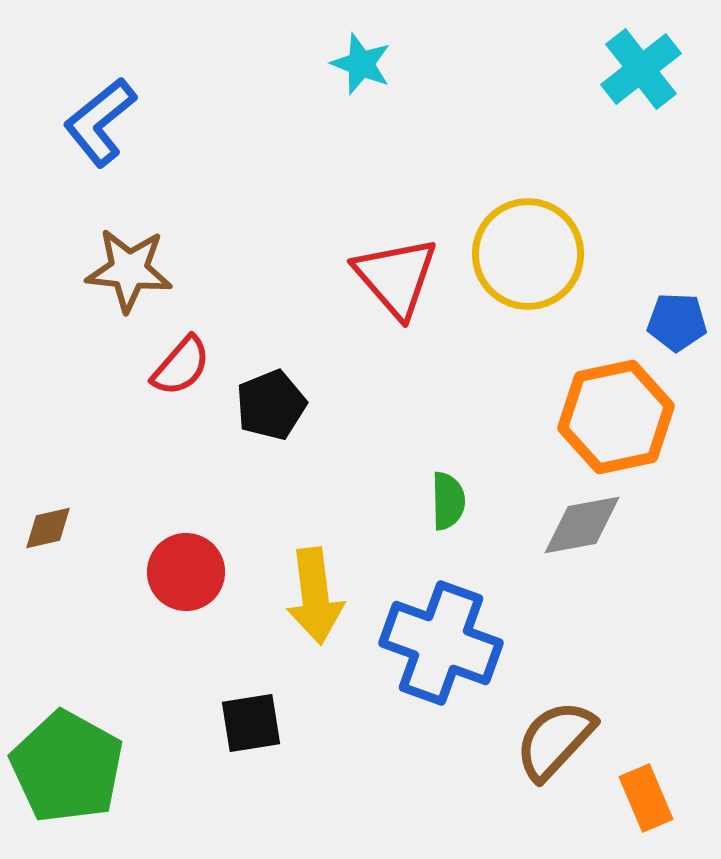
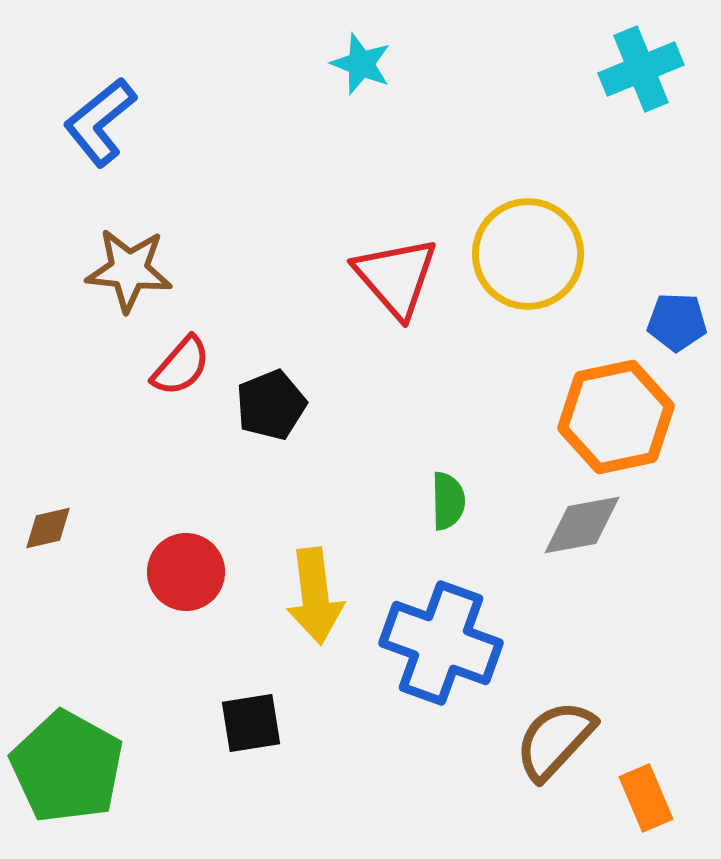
cyan cross: rotated 16 degrees clockwise
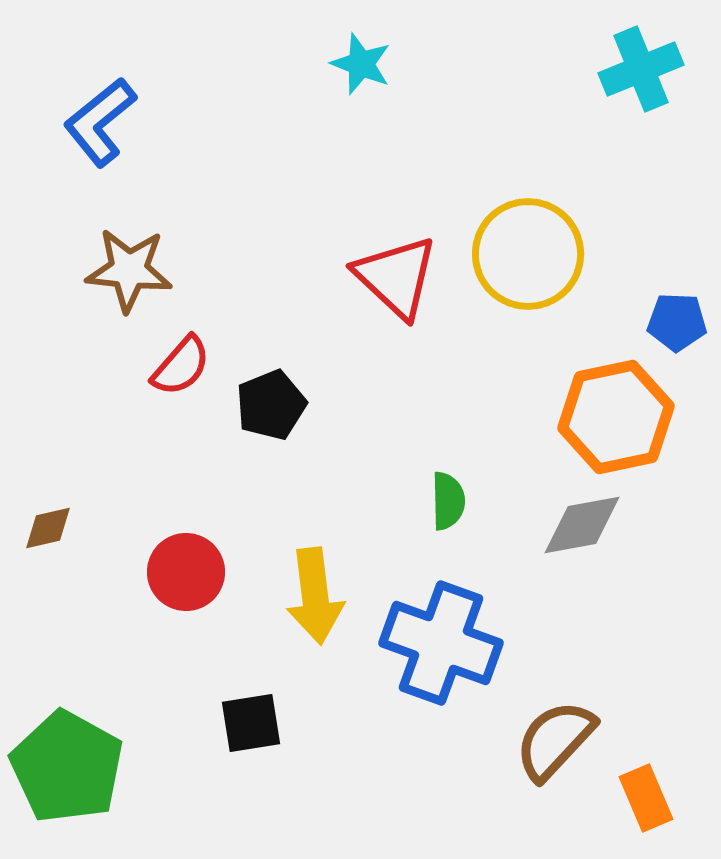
red triangle: rotated 6 degrees counterclockwise
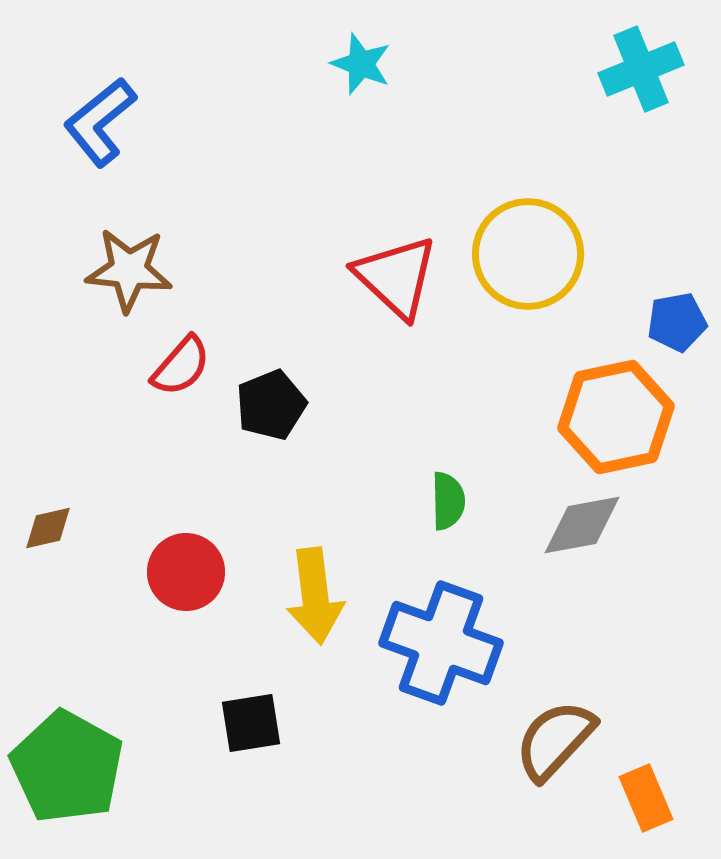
blue pentagon: rotated 12 degrees counterclockwise
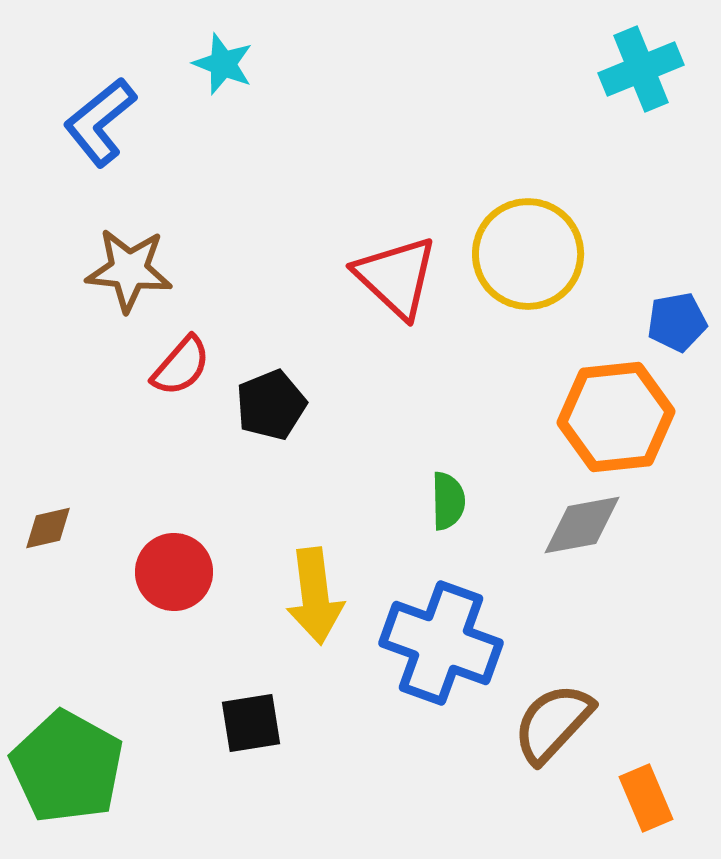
cyan star: moved 138 px left
orange hexagon: rotated 6 degrees clockwise
red circle: moved 12 px left
brown semicircle: moved 2 px left, 17 px up
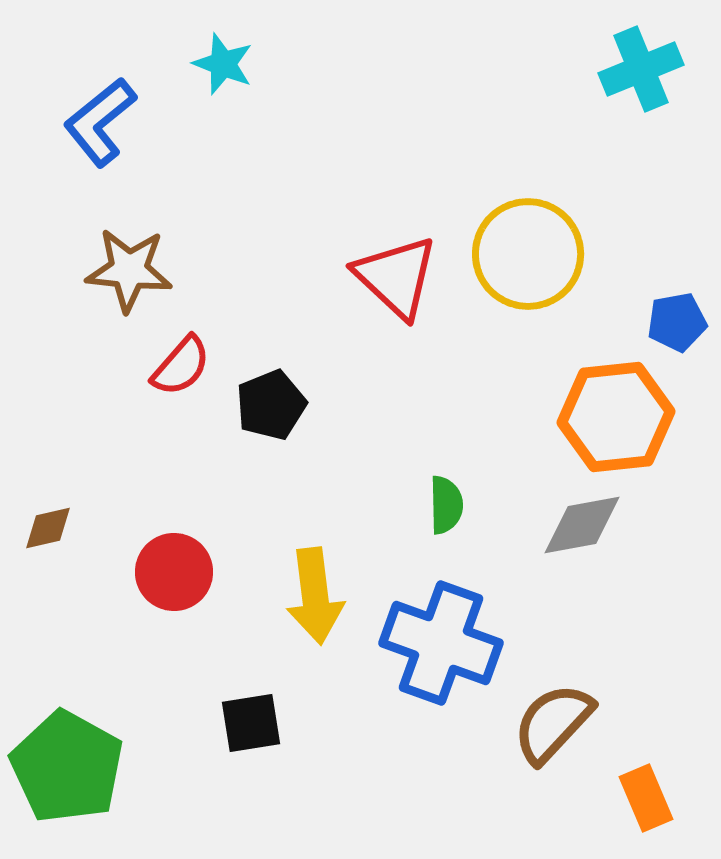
green semicircle: moved 2 px left, 4 px down
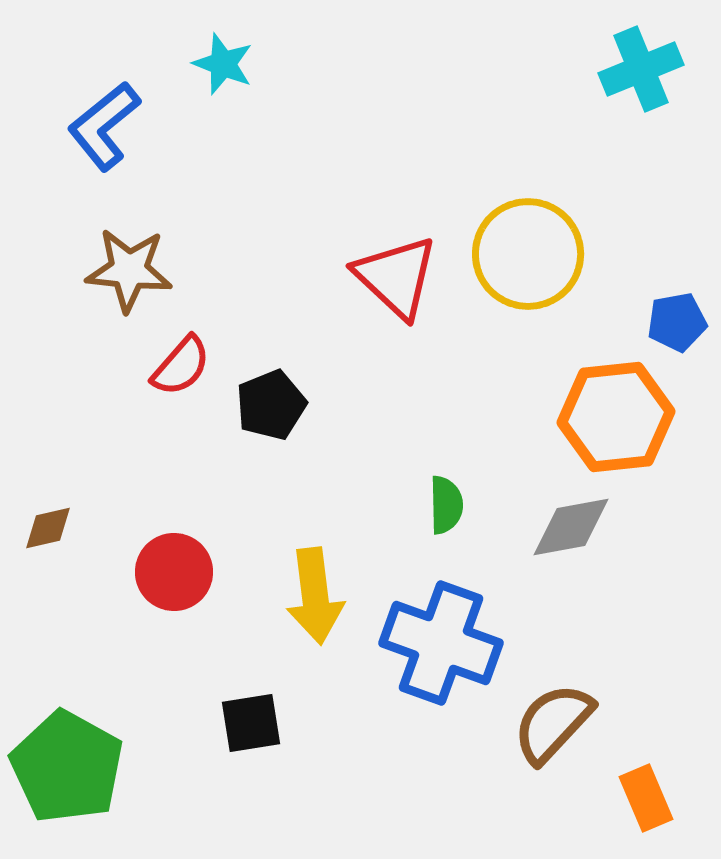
blue L-shape: moved 4 px right, 4 px down
gray diamond: moved 11 px left, 2 px down
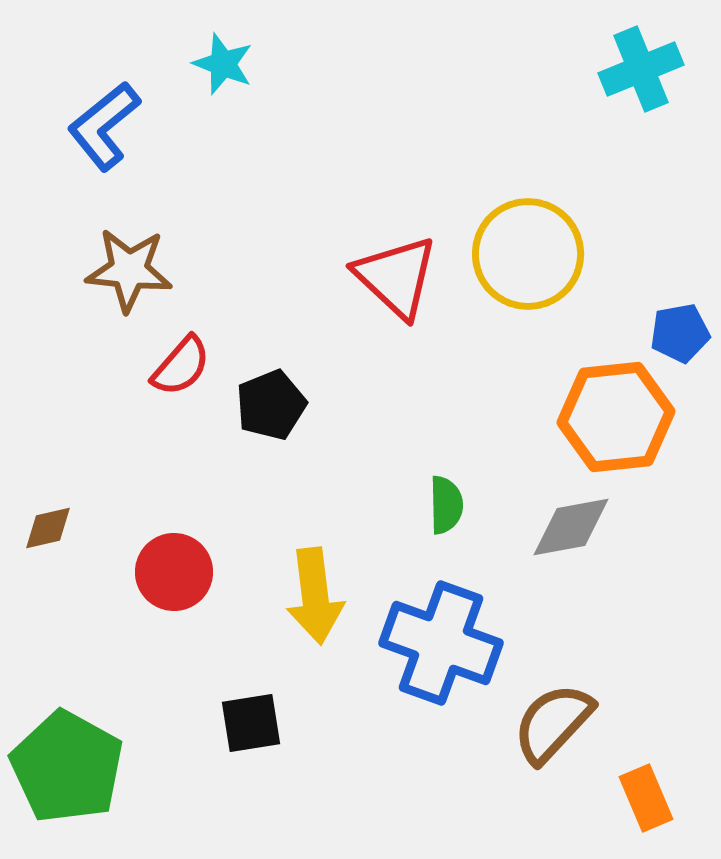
blue pentagon: moved 3 px right, 11 px down
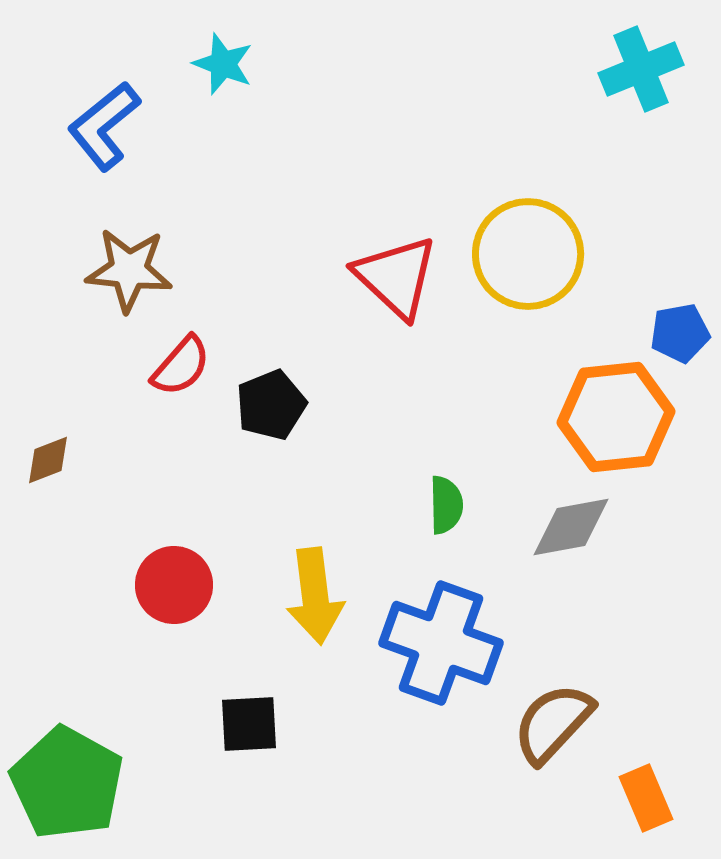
brown diamond: moved 68 px up; rotated 8 degrees counterclockwise
red circle: moved 13 px down
black square: moved 2 px left, 1 px down; rotated 6 degrees clockwise
green pentagon: moved 16 px down
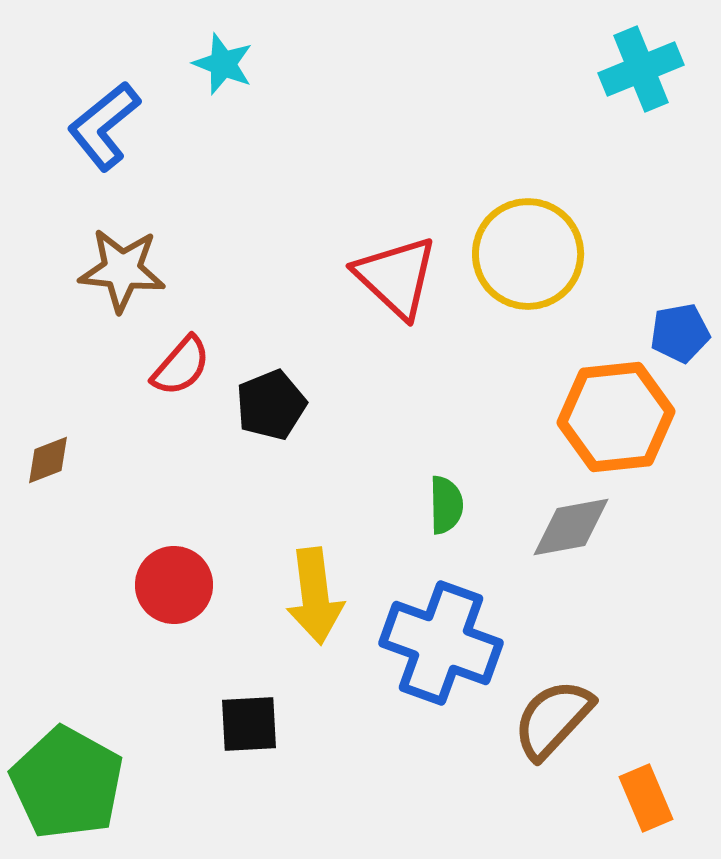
brown star: moved 7 px left
brown semicircle: moved 4 px up
